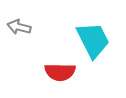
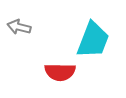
cyan trapezoid: rotated 48 degrees clockwise
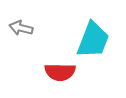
gray arrow: moved 2 px right, 1 px down
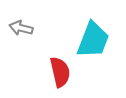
red semicircle: rotated 104 degrees counterclockwise
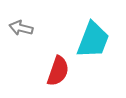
red semicircle: moved 2 px left, 1 px up; rotated 32 degrees clockwise
